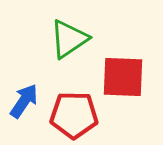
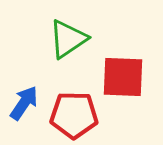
green triangle: moved 1 px left
blue arrow: moved 2 px down
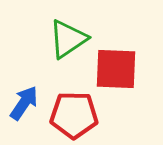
red square: moved 7 px left, 8 px up
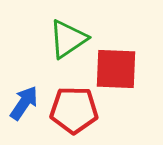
red pentagon: moved 5 px up
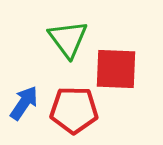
green triangle: rotated 33 degrees counterclockwise
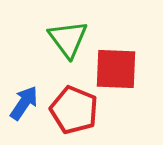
red pentagon: rotated 21 degrees clockwise
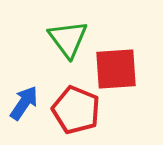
red square: rotated 6 degrees counterclockwise
red pentagon: moved 2 px right
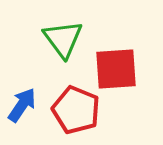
green triangle: moved 5 px left
blue arrow: moved 2 px left, 2 px down
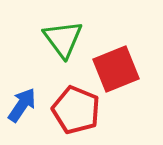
red square: rotated 18 degrees counterclockwise
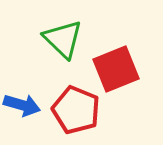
green triangle: rotated 9 degrees counterclockwise
blue arrow: rotated 72 degrees clockwise
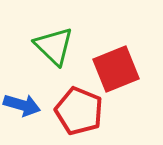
green triangle: moved 9 px left, 7 px down
red pentagon: moved 3 px right, 1 px down
